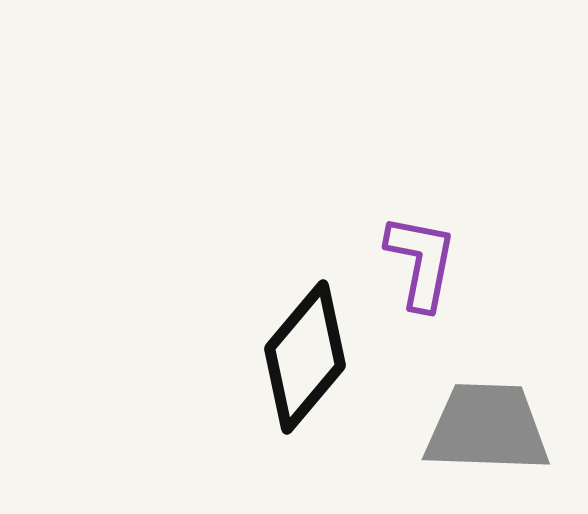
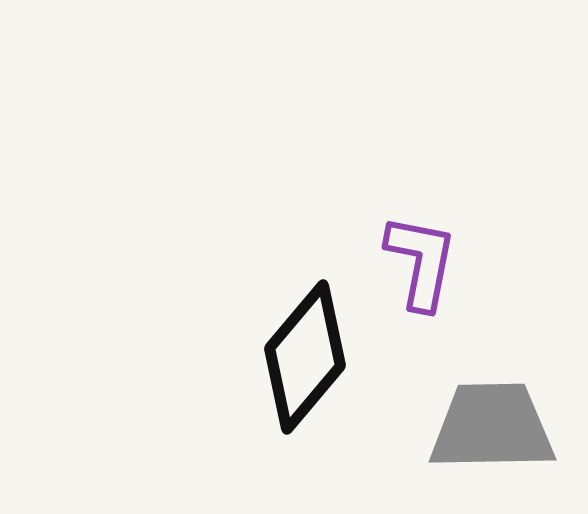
gray trapezoid: moved 5 px right, 1 px up; rotated 3 degrees counterclockwise
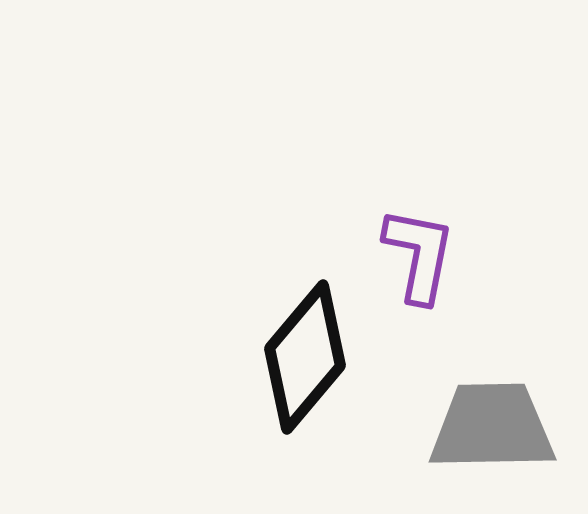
purple L-shape: moved 2 px left, 7 px up
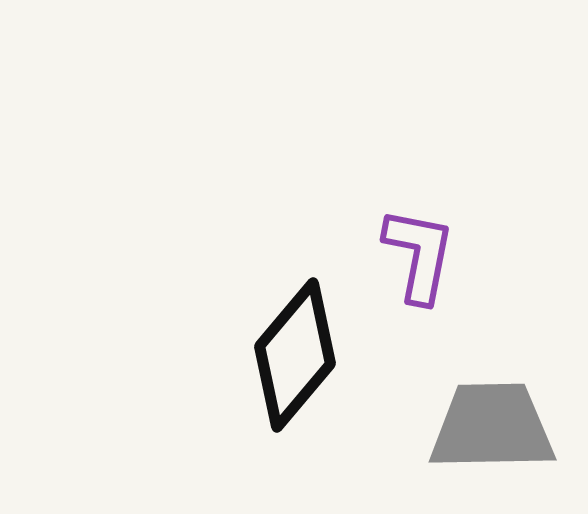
black diamond: moved 10 px left, 2 px up
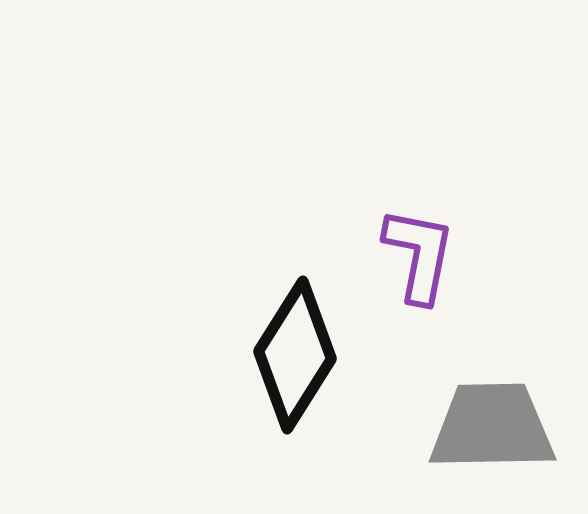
black diamond: rotated 8 degrees counterclockwise
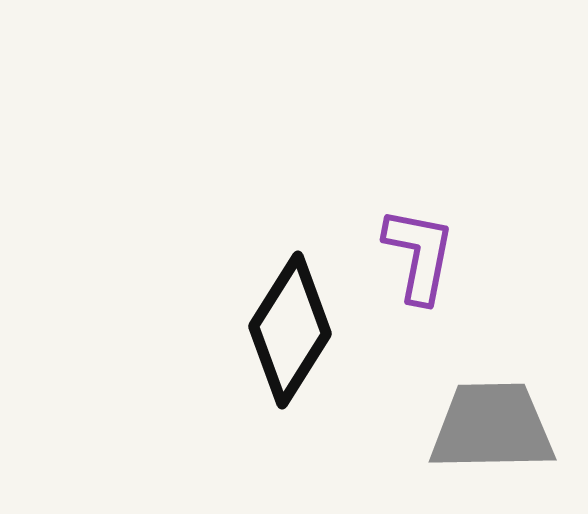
black diamond: moved 5 px left, 25 px up
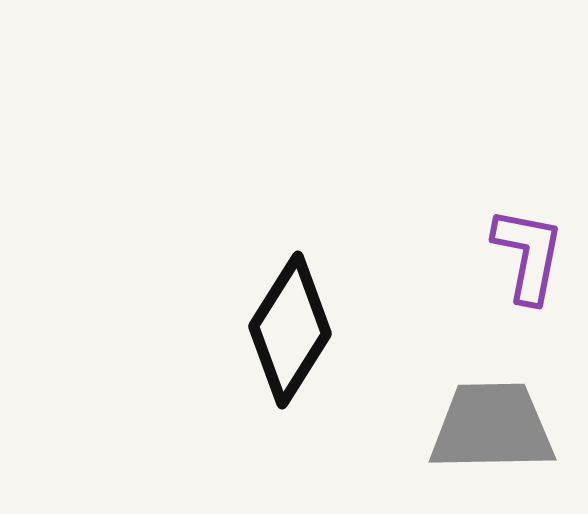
purple L-shape: moved 109 px right
